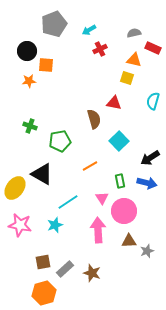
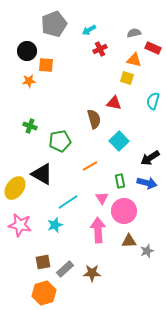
brown star: rotated 18 degrees counterclockwise
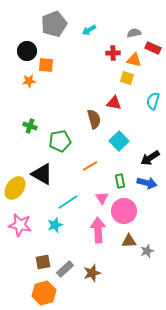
red cross: moved 13 px right, 4 px down; rotated 24 degrees clockwise
brown star: rotated 18 degrees counterclockwise
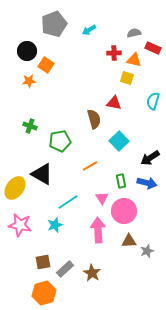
red cross: moved 1 px right
orange square: rotated 28 degrees clockwise
green rectangle: moved 1 px right
brown star: rotated 24 degrees counterclockwise
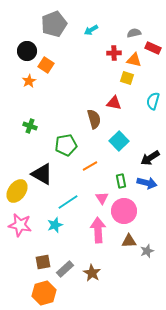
cyan arrow: moved 2 px right
orange star: rotated 24 degrees counterclockwise
green pentagon: moved 6 px right, 4 px down
yellow ellipse: moved 2 px right, 3 px down
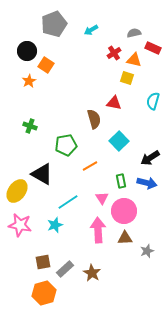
red cross: rotated 32 degrees counterclockwise
brown triangle: moved 4 px left, 3 px up
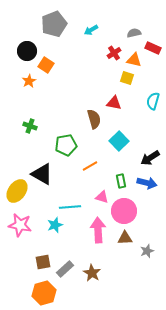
pink triangle: moved 1 px up; rotated 40 degrees counterclockwise
cyan line: moved 2 px right, 5 px down; rotated 30 degrees clockwise
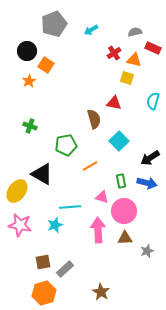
gray semicircle: moved 1 px right, 1 px up
brown star: moved 9 px right, 19 px down
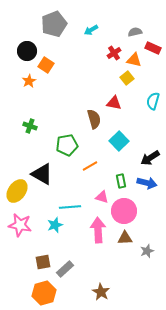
yellow square: rotated 32 degrees clockwise
green pentagon: moved 1 px right
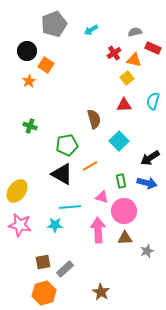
red triangle: moved 10 px right, 2 px down; rotated 14 degrees counterclockwise
black triangle: moved 20 px right
cyan star: rotated 21 degrees clockwise
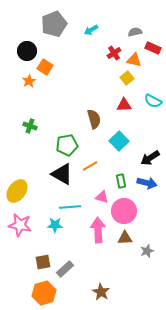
orange square: moved 1 px left, 2 px down
cyan semicircle: rotated 78 degrees counterclockwise
